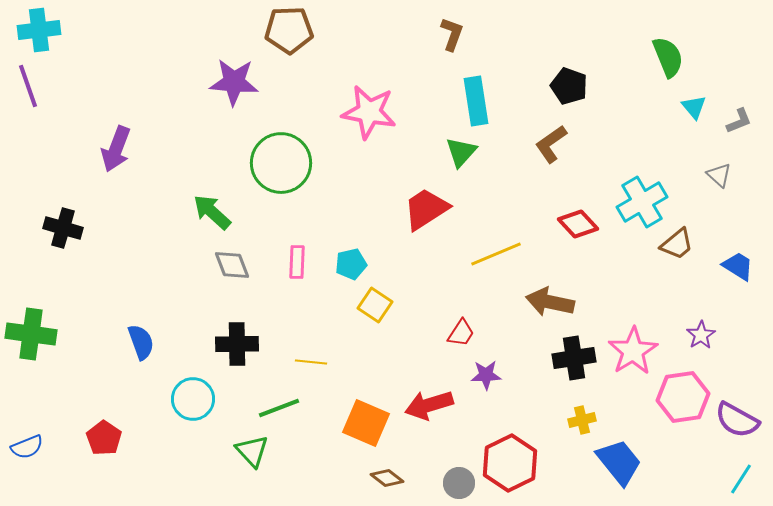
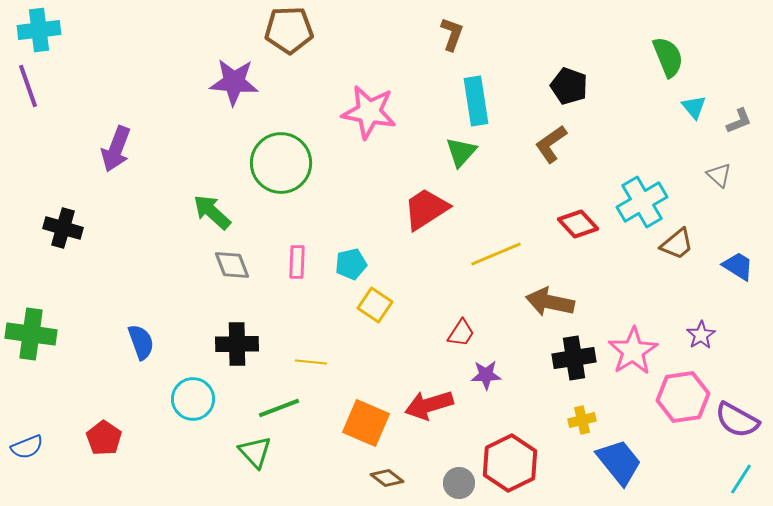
green triangle at (252, 451): moved 3 px right, 1 px down
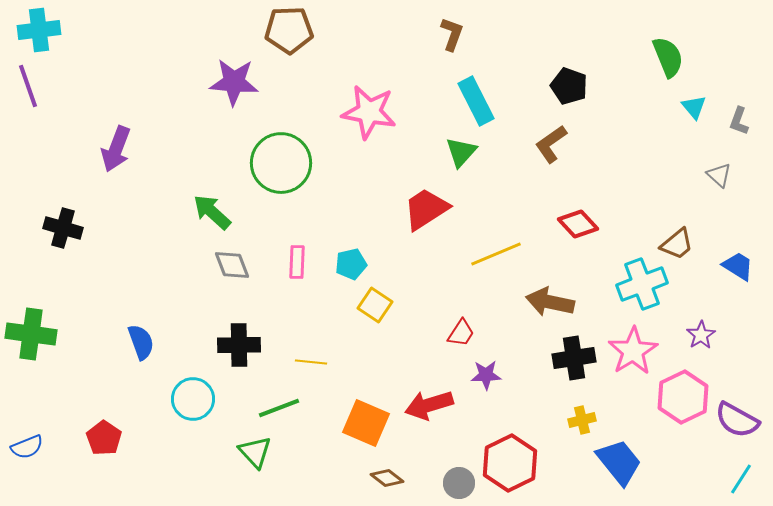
cyan rectangle at (476, 101): rotated 18 degrees counterclockwise
gray L-shape at (739, 121): rotated 132 degrees clockwise
cyan cross at (642, 202): moved 82 px down; rotated 9 degrees clockwise
black cross at (237, 344): moved 2 px right, 1 px down
pink hexagon at (683, 397): rotated 18 degrees counterclockwise
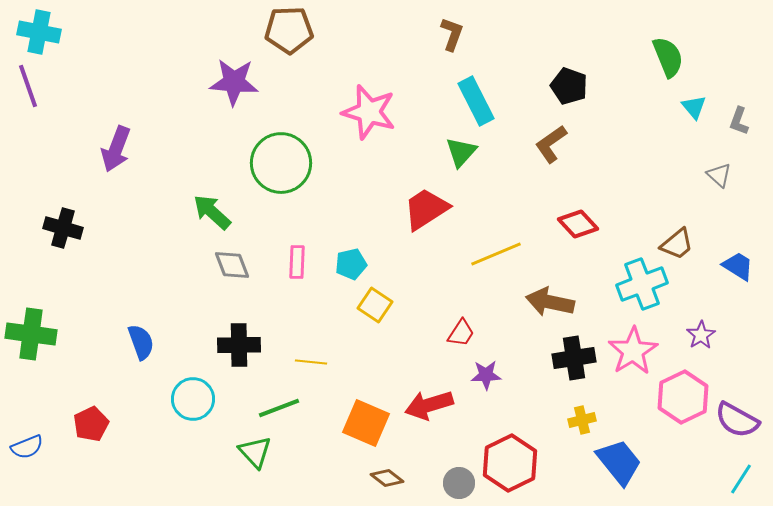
cyan cross at (39, 30): moved 2 px down; rotated 18 degrees clockwise
pink star at (369, 112): rotated 6 degrees clockwise
red pentagon at (104, 438): moved 13 px left, 14 px up; rotated 12 degrees clockwise
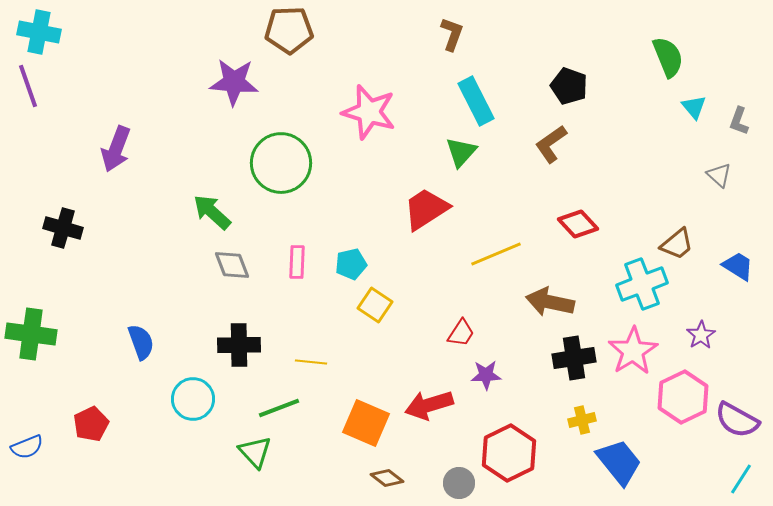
red hexagon at (510, 463): moved 1 px left, 10 px up
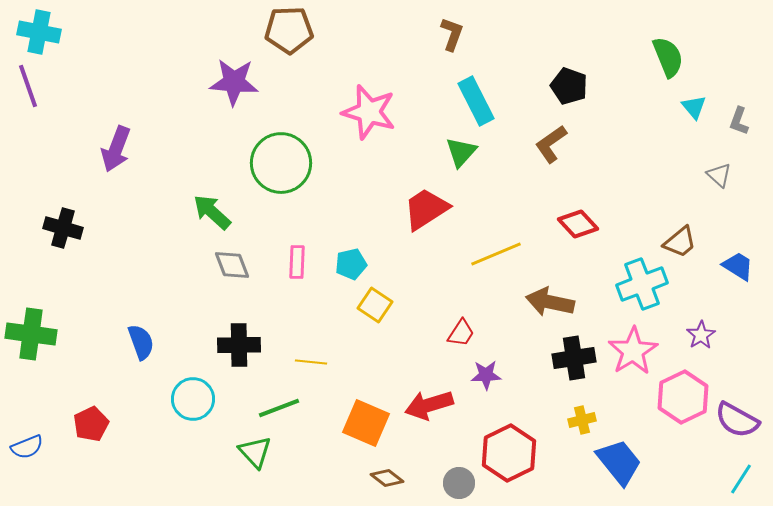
brown trapezoid at (677, 244): moved 3 px right, 2 px up
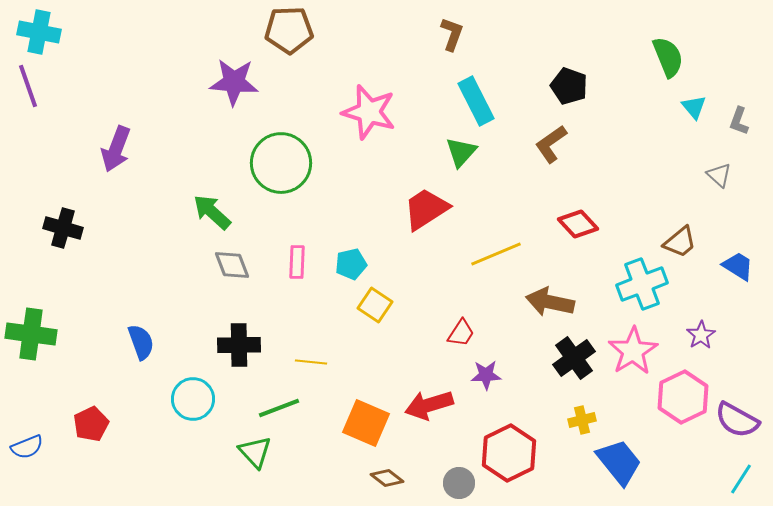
black cross at (574, 358): rotated 27 degrees counterclockwise
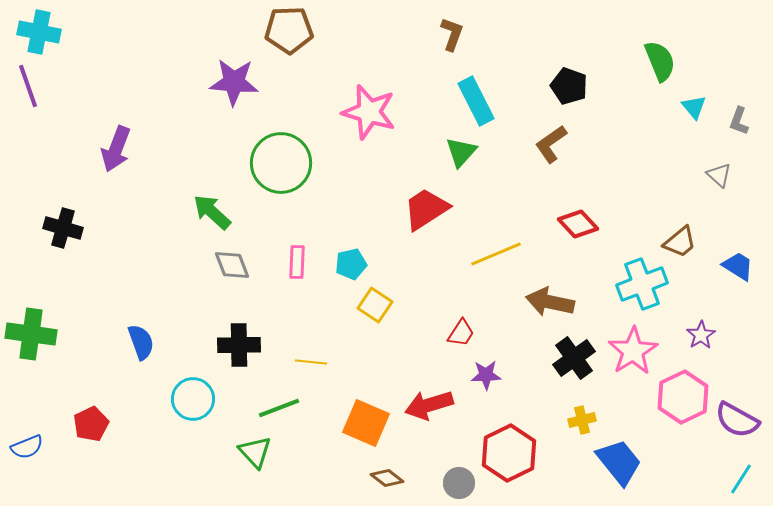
green semicircle at (668, 57): moved 8 px left, 4 px down
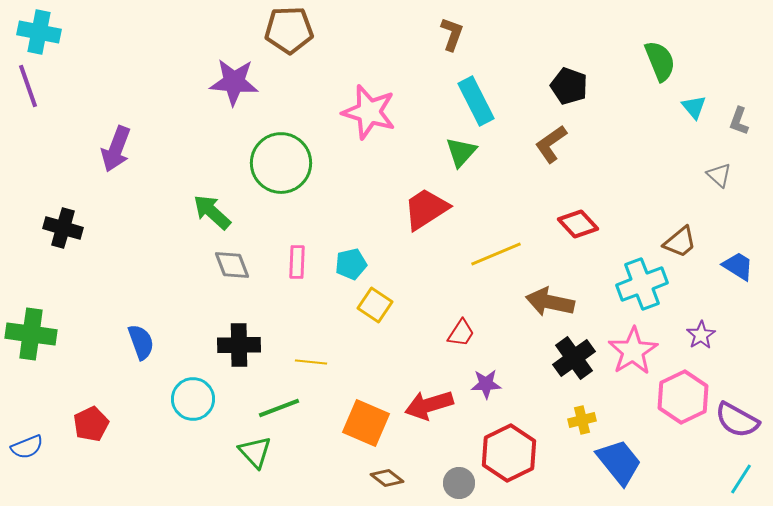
purple star at (486, 375): moved 9 px down
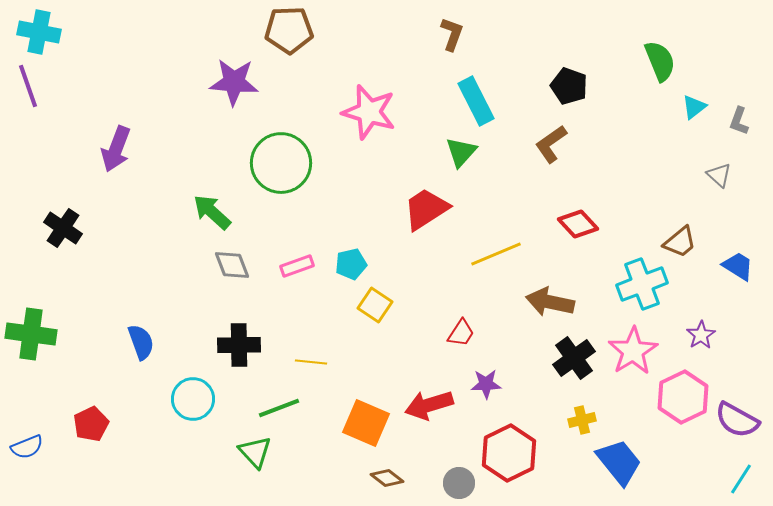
cyan triangle at (694, 107): rotated 32 degrees clockwise
black cross at (63, 228): rotated 18 degrees clockwise
pink rectangle at (297, 262): moved 4 px down; rotated 68 degrees clockwise
